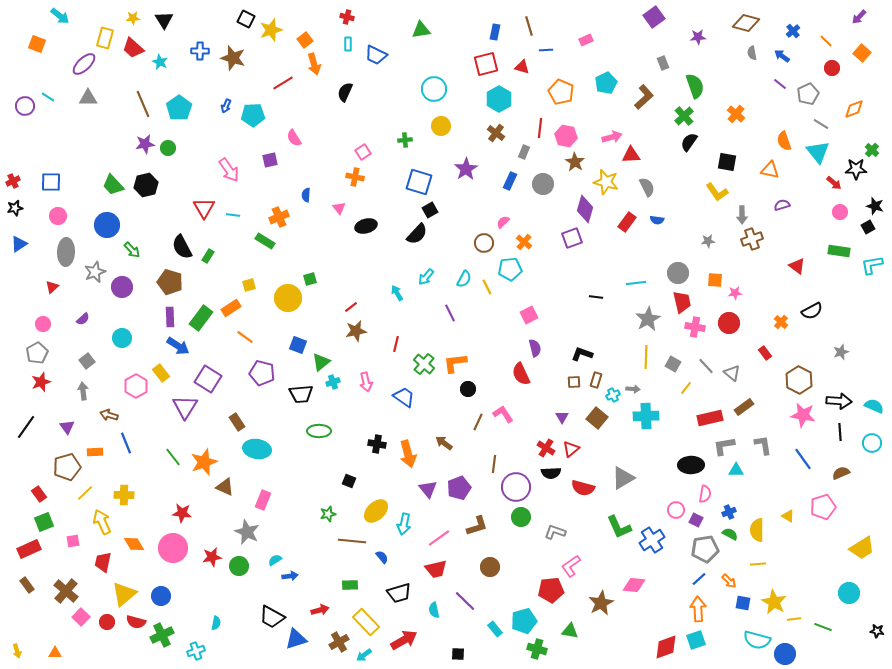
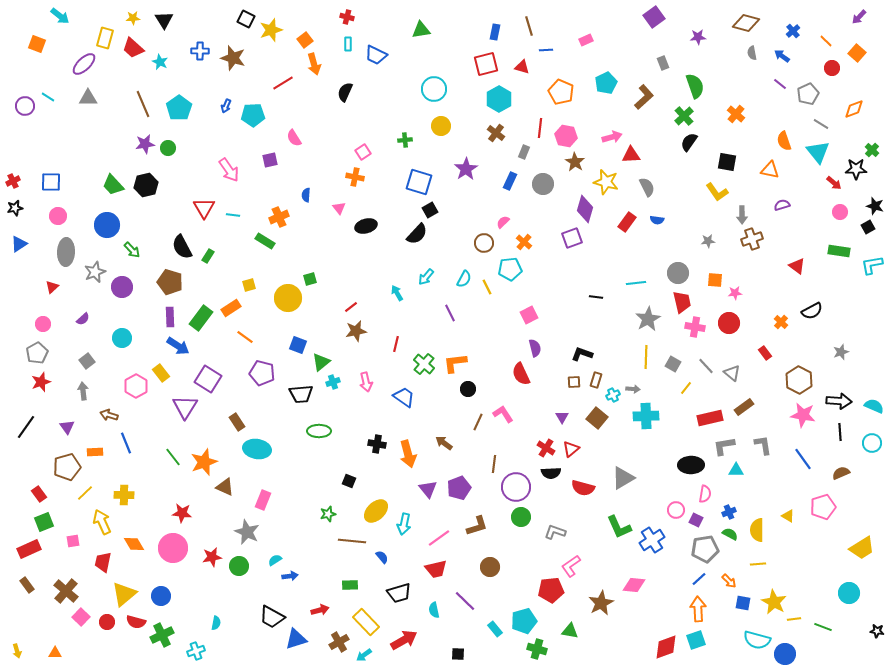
orange square at (862, 53): moved 5 px left
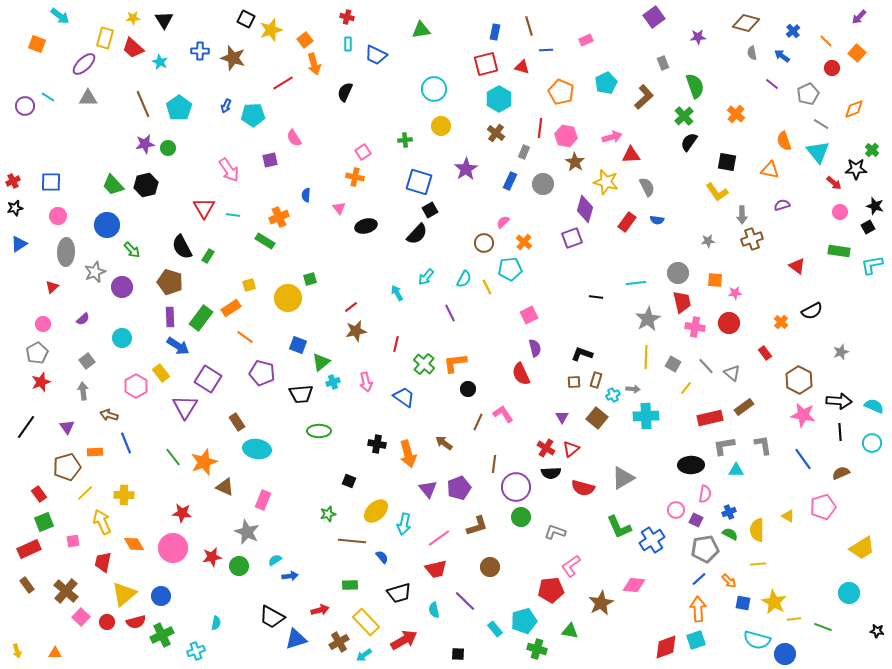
purple line at (780, 84): moved 8 px left
red semicircle at (136, 622): rotated 30 degrees counterclockwise
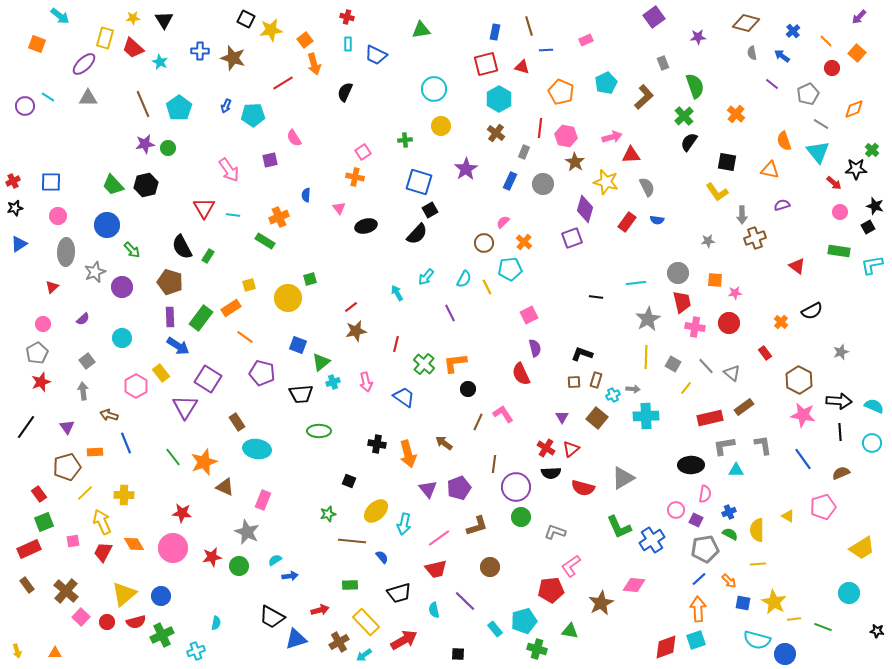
yellow star at (271, 30): rotated 10 degrees clockwise
brown cross at (752, 239): moved 3 px right, 1 px up
red trapezoid at (103, 562): moved 10 px up; rotated 15 degrees clockwise
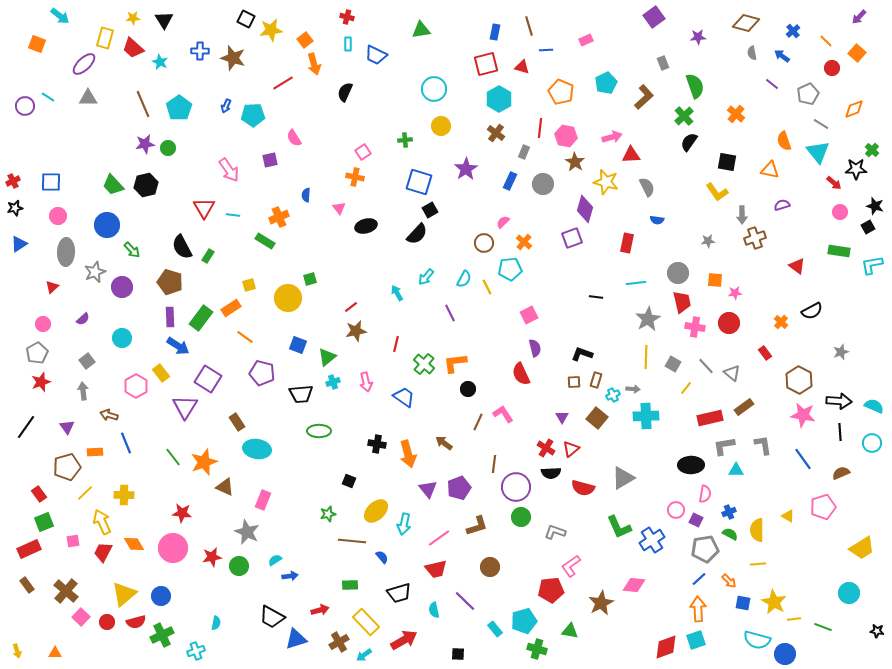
red rectangle at (627, 222): moved 21 px down; rotated 24 degrees counterclockwise
green triangle at (321, 362): moved 6 px right, 5 px up
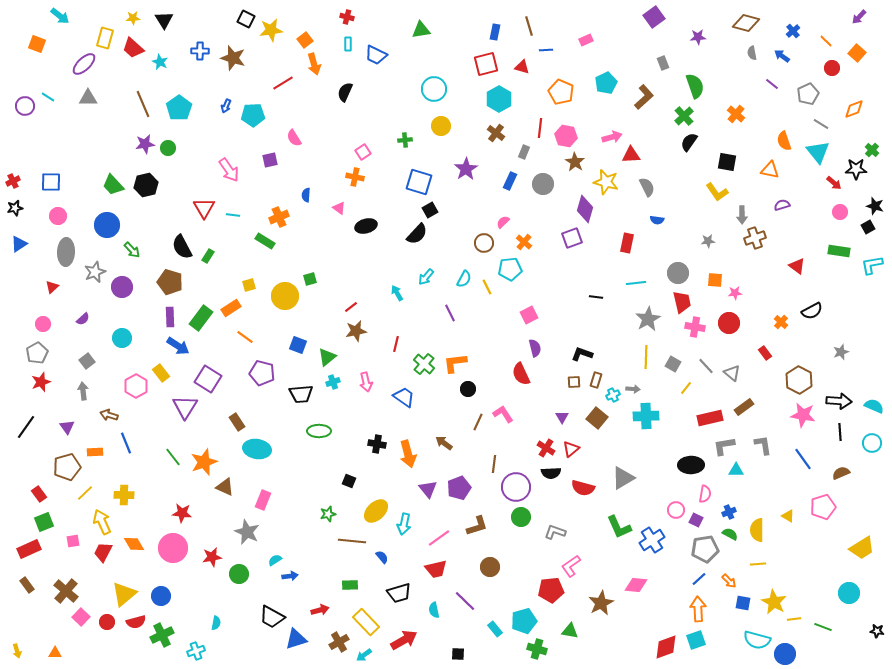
pink triangle at (339, 208): rotated 16 degrees counterclockwise
yellow circle at (288, 298): moved 3 px left, 2 px up
green circle at (239, 566): moved 8 px down
pink diamond at (634, 585): moved 2 px right
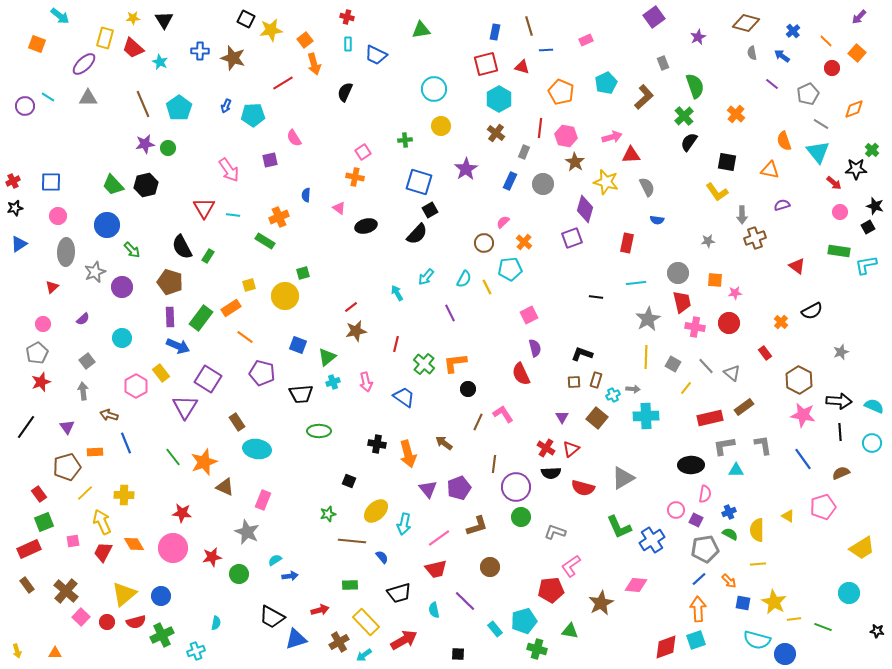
purple star at (698, 37): rotated 21 degrees counterclockwise
cyan L-shape at (872, 265): moved 6 px left
green square at (310, 279): moved 7 px left, 6 px up
blue arrow at (178, 346): rotated 10 degrees counterclockwise
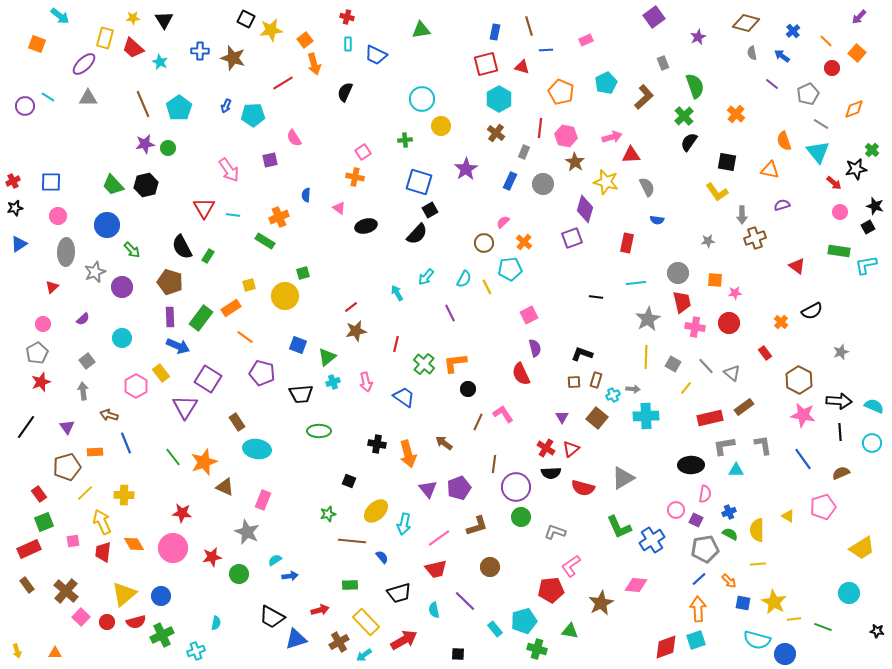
cyan circle at (434, 89): moved 12 px left, 10 px down
black star at (856, 169): rotated 10 degrees counterclockwise
red trapezoid at (103, 552): rotated 20 degrees counterclockwise
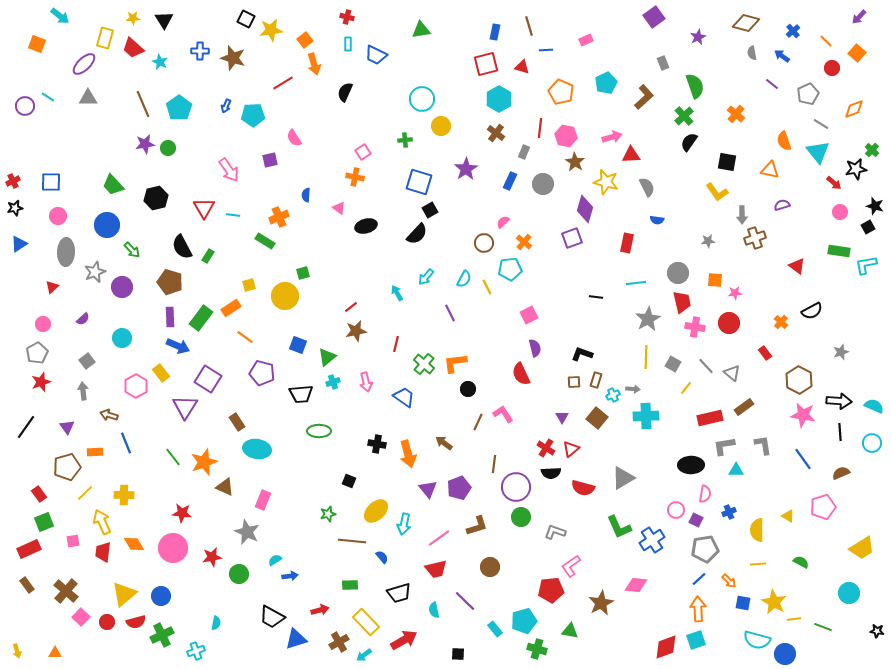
black hexagon at (146, 185): moved 10 px right, 13 px down
green semicircle at (730, 534): moved 71 px right, 28 px down
